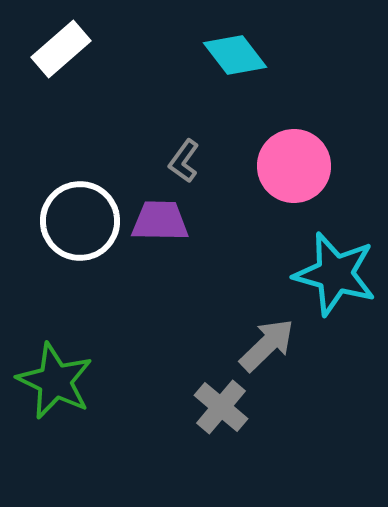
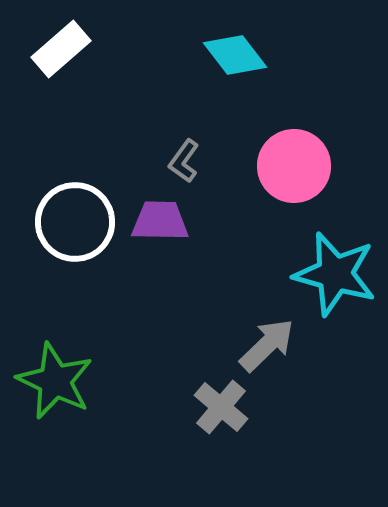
white circle: moved 5 px left, 1 px down
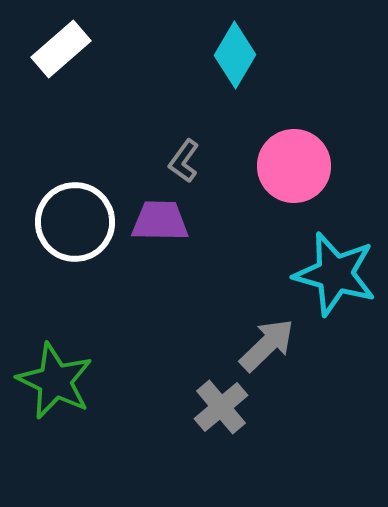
cyan diamond: rotated 68 degrees clockwise
gray cross: rotated 10 degrees clockwise
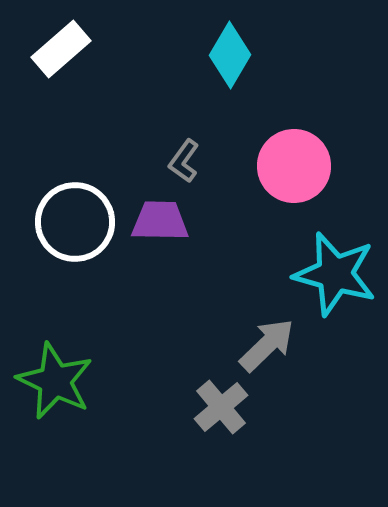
cyan diamond: moved 5 px left
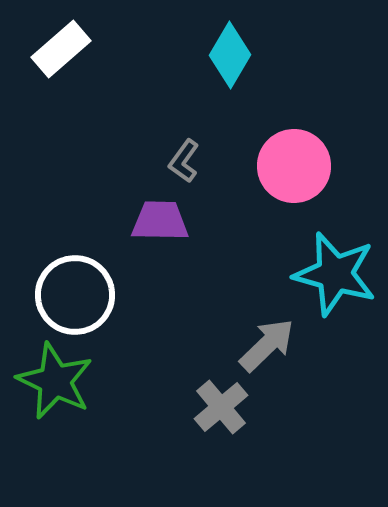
white circle: moved 73 px down
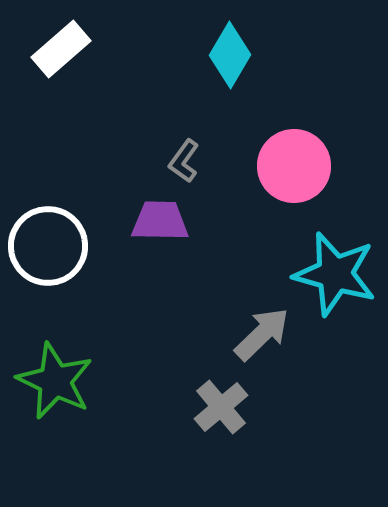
white circle: moved 27 px left, 49 px up
gray arrow: moved 5 px left, 11 px up
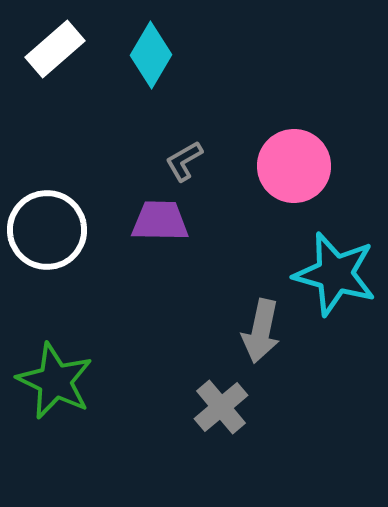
white rectangle: moved 6 px left
cyan diamond: moved 79 px left
gray L-shape: rotated 24 degrees clockwise
white circle: moved 1 px left, 16 px up
gray arrow: moved 1 px left, 3 px up; rotated 146 degrees clockwise
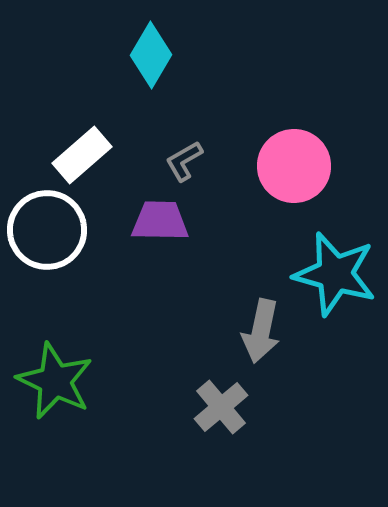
white rectangle: moved 27 px right, 106 px down
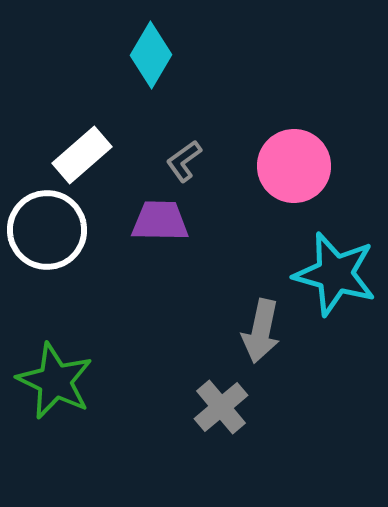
gray L-shape: rotated 6 degrees counterclockwise
